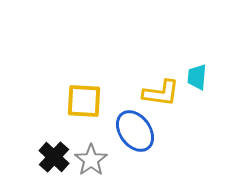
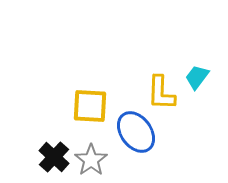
cyan trapezoid: rotated 32 degrees clockwise
yellow L-shape: rotated 84 degrees clockwise
yellow square: moved 6 px right, 5 px down
blue ellipse: moved 1 px right, 1 px down
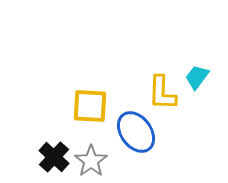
yellow L-shape: moved 1 px right
gray star: moved 1 px down
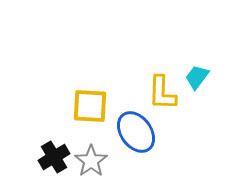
black cross: rotated 16 degrees clockwise
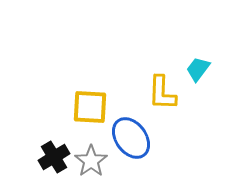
cyan trapezoid: moved 1 px right, 8 px up
yellow square: moved 1 px down
blue ellipse: moved 5 px left, 6 px down
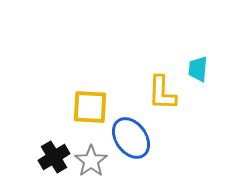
cyan trapezoid: rotated 32 degrees counterclockwise
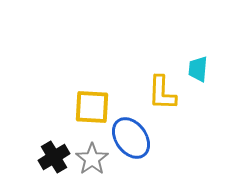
yellow square: moved 2 px right
gray star: moved 1 px right, 2 px up
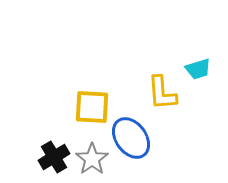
cyan trapezoid: rotated 112 degrees counterclockwise
yellow L-shape: rotated 6 degrees counterclockwise
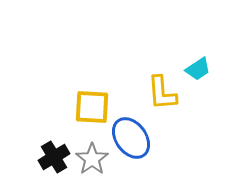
cyan trapezoid: rotated 16 degrees counterclockwise
